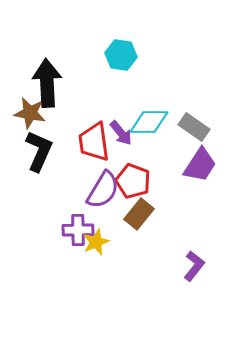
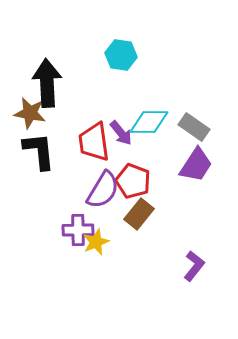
black L-shape: rotated 30 degrees counterclockwise
purple trapezoid: moved 4 px left
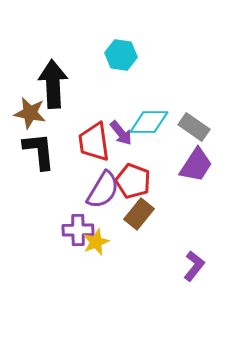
black arrow: moved 6 px right, 1 px down
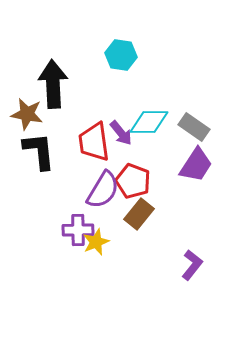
brown star: moved 3 px left, 1 px down
purple L-shape: moved 2 px left, 1 px up
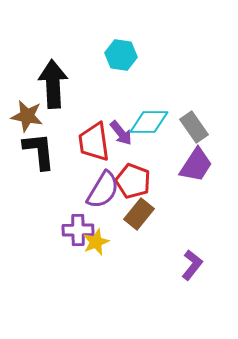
brown star: moved 2 px down
gray rectangle: rotated 20 degrees clockwise
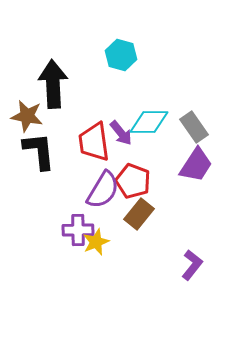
cyan hexagon: rotated 8 degrees clockwise
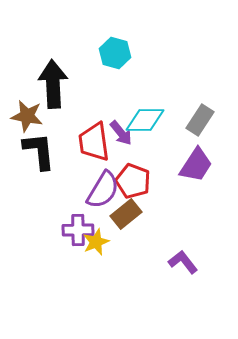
cyan hexagon: moved 6 px left, 2 px up
cyan diamond: moved 4 px left, 2 px up
gray rectangle: moved 6 px right, 7 px up; rotated 68 degrees clockwise
brown rectangle: moved 13 px left; rotated 12 degrees clockwise
purple L-shape: moved 9 px left, 3 px up; rotated 76 degrees counterclockwise
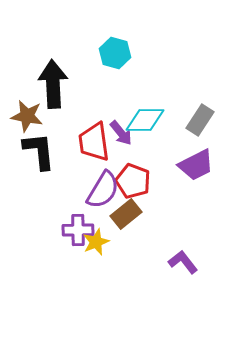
purple trapezoid: rotated 30 degrees clockwise
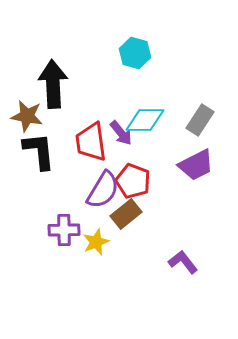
cyan hexagon: moved 20 px right
red trapezoid: moved 3 px left
purple cross: moved 14 px left
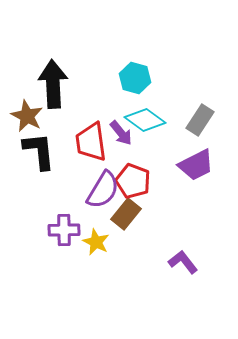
cyan hexagon: moved 25 px down
brown star: rotated 16 degrees clockwise
cyan diamond: rotated 36 degrees clockwise
brown rectangle: rotated 12 degrees counterclockwise
yellow star: rotated 24 degrees counterclockwise
